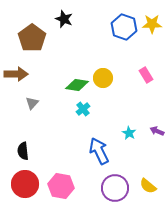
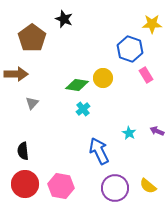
blue hexagon: moved 6 px right, 22 px down
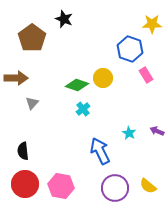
brown arrow: moved 4 px down
green diamond: rotated 10 degrees clockwise
blue arrow: moved 1 px right
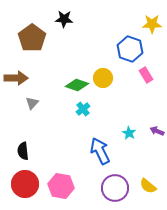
black star: rotated 18 degrees counterclockwise
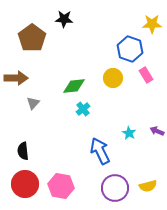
yellow circle: moved 10 px right
green diamond: moved 3 px left, 1 px down; rotated 25 degrees counterclockwise
gray triangle: moved 1 px right
yellow semicircle: rotated 54 degrees counterclockwise
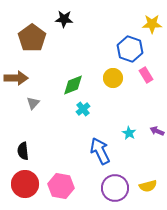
green diamond: moved 1 px left, 1 px up; rotated 15 degrees counterclockwise
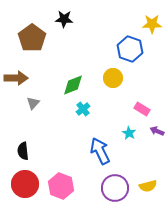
pink rectangle: moved 4 px left, 34 px down; rotated 28 degrees counterclockwise
pink hexagon: rotated 10 degrees clockwise
